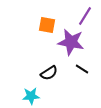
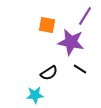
black line: moved 2 px left
cyan star: moved 4 px right, 1 px up
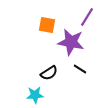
purple line: moved 2 px right, 1 px down
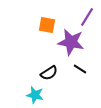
cyan star: rotated 18 degrees clockwise
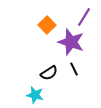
purple line: moved 3 px left
orange square: rotated 36 degrees clockwise
purple star: rotated 8 degrees clockwise
black line: moved 6 px left; rotated 32 degrees clockwise
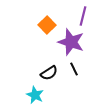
purple line: moved 1 px left, 1 px up; rotated 18 degrees counterclockwise
cyan star: rotated 12 degrees clockwise
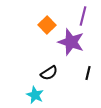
black line: moved 14 px right, 4 px down; rotated 40 degrees clockwise
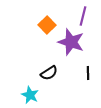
black line: rotated 16 degrees counterclockwise
cyan star: moved 5 px left
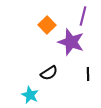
black line: moved 1 px down
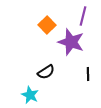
black semicircle: moved 3 px left, 1 px up
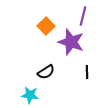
orange square: moved 1 px left, 1 px down
black line: moved 1 px left, 2 px up
cyan star: rotated 18 degrees counterclockwise
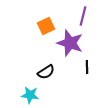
orange square: rotated 18 degrees clockwise
purple star: moved 1 px left, 1 px down
black line: moved 5 px up
